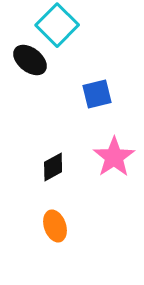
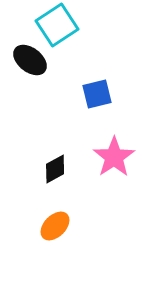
cyan square: rotated 12 degrees clockwise
black diamond: moved 2 px right, 2 px down
orange ellipse: rotated 64 degrees clockwise
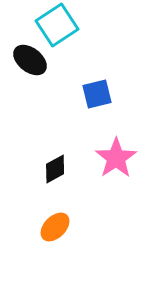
pink star: moved 2 px right, 1 px down
orange ellipse: moved 1 px down
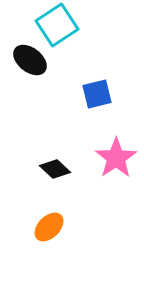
black diamond: rotated 72 degrees clockwise
orange ellipse: moved 6 px left
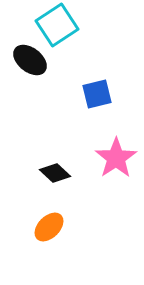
black diamond: moved 4 px down
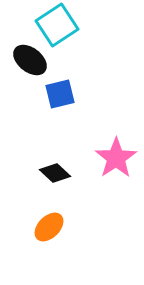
blue square: moved 37 px left
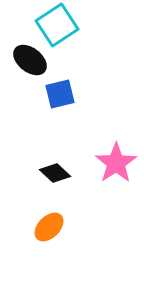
pink star: moved 5 px down
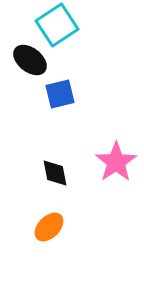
pink star: moved 1 px up
black diamond: rotated 36 degrees clockwise
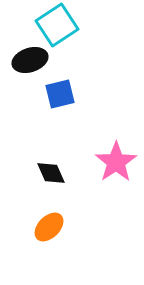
black ellipse: rotated 56 degrees counterclockwise
black diamond: moved 4 px left; rotated 12 degrees counterclockwise
